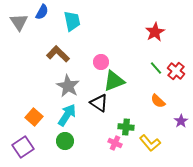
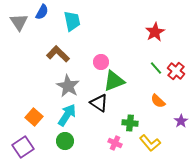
green cross: moved 4 px right, 4 px up
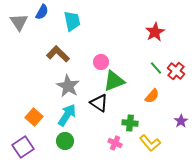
orange semicircle: moved 6 px left, 5 px up; rotated 91 degrees counterclockwise
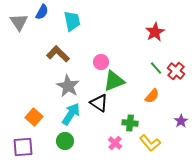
cyan arrow: moved 4 px right, 1 px up
pink cross: rotated 16 degrees clockwise
purple square: rotated 30 degrees clockwise
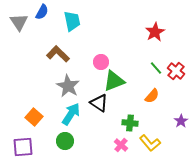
pink cross: moved 6 px right, 2 px down
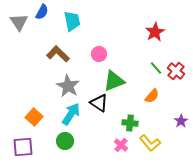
pink circle: moved 2 px left, 8 px up
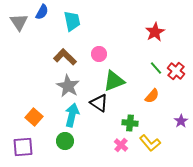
brown L-shape: moved 7 px right, 3 px down
cyan arrow: moved 1 px right, 1 px down; rotated 20 degrees counterclockwise
